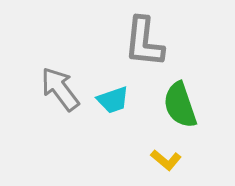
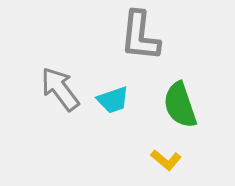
gray L-shape: moved 4 px left, 6 px up
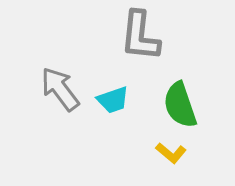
yellow L-shape: moved 5 px right, 7 px up
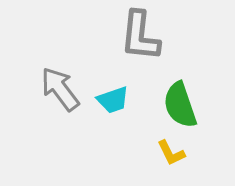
yellow L-shape: rotated 24 degrees clockwise
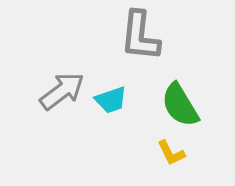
gray arrow: moved 2 px right, 2 px down; rotated 90 degrees clockwise
cyan trapezoid: moved 2 px left
green semicircle: rotated 12 degrees counterclockwise
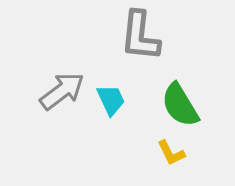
cyan trapezoid: rotated 96 degrees counterclockwise
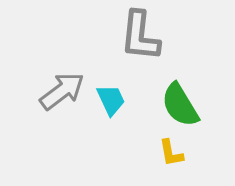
yellow L-shape: rotated 16 degrees clockwise
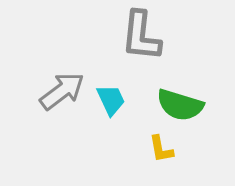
gray L-shape: moved 1 px right
green semicircle: rotated 42 degrees counterclockwise
yellow L-shape: moved 10 px left, 4 px up
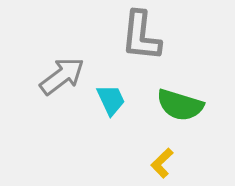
gray arrow: moved 15 px up
yellow L-shape: moved 1 px right, 14 px down; rotated 56 degrees clockwise
